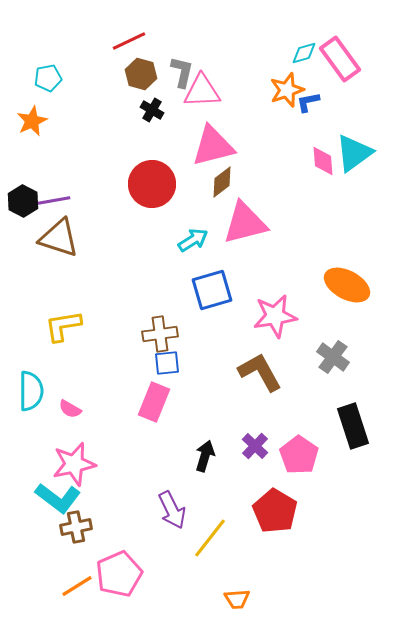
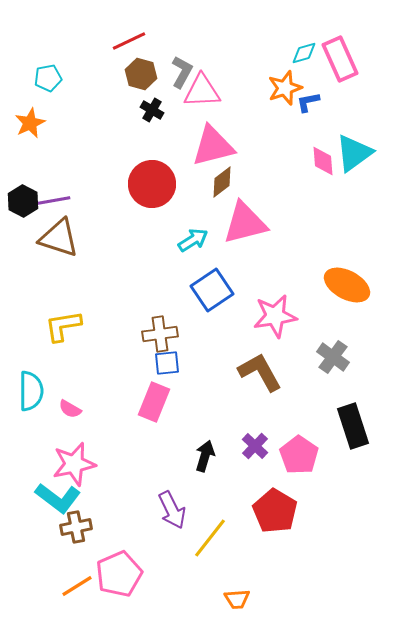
pink rectangle at (340, 59): rotated 12 degrees clockwise
gray L-shape at (182, 72): rotated 16 degrees clockwise
orange star at (287, 90): moved 2 px left, 2 px up
orange star at (32, 121): moved 2 px left, 2 px down
blue square at (212, 290): rotated 18 degrees counterclockwise
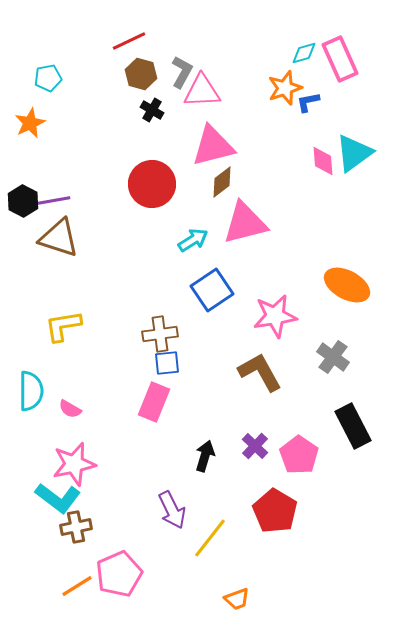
black rectangle at (353, 426): rotated 9 degrees counterclockwise
orange trapezoid at (237, 599): rotated 16 degrees counterclockwise
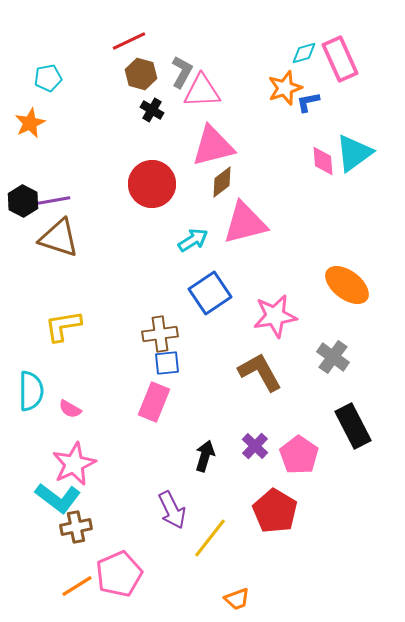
orange ellipse at (347, 285): rotated 9 degrees clockwise
blue square at (212, 290): moved 2 px left, 3 px down
pink star at (74, 464): rotated 12 degrees counterclockwise
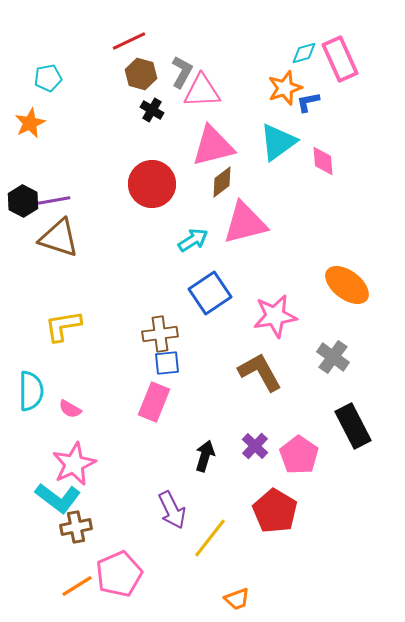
cyan triangle at (354, 153): moved 76 px left, 11 px up
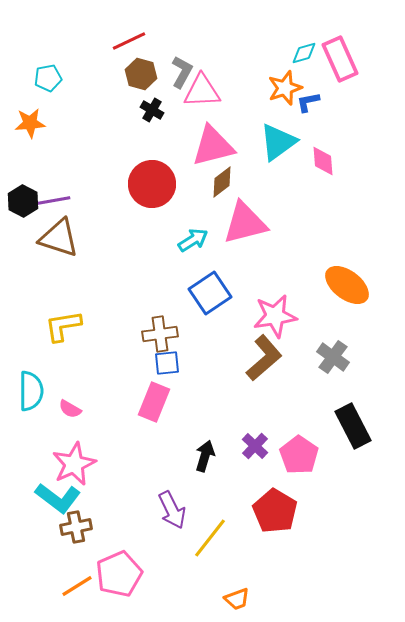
orange star at (30, 123): rotated 20 degrees clockwise
brown L-shape at (260, 372): moved 4 px right, 14 px up; rotated 78 degrees clockwise
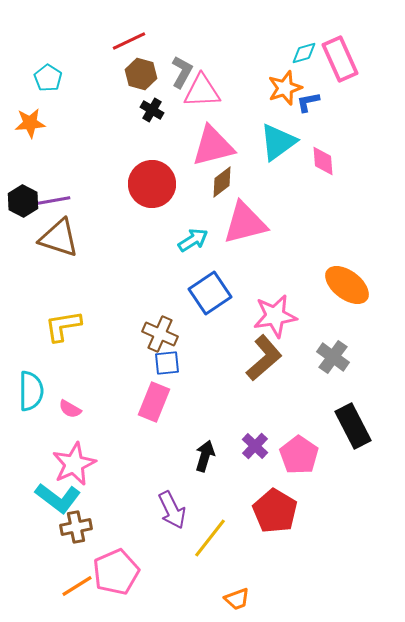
cyan pentagon at (48, 78): rotated 28 degrees counterclockwise
brown cross at (160, 334): rotated 32 degrees clockwise
pink pentagon at (119, 574): moved 3 px left, 2 px up
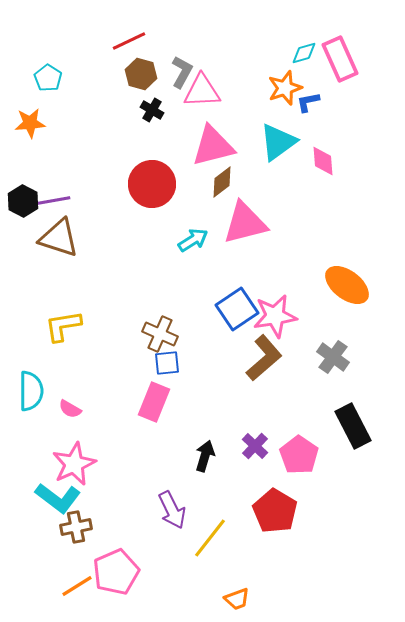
blue square at (210, 293): moved 27 px right, 16 px down
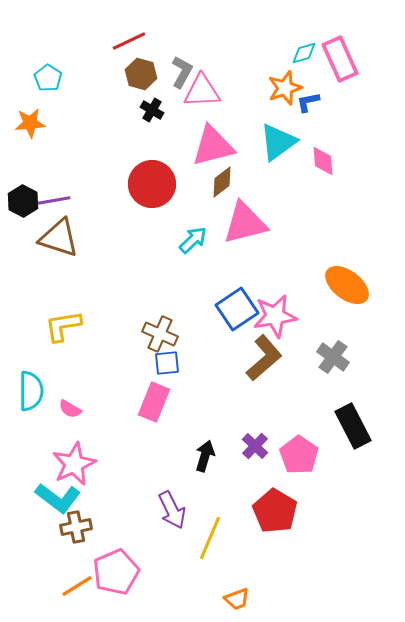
cyan arrow at (193, 240): rotated 12 degrees counterclockwise
yellow line at (210, 538): rotated 15 degrees counterclockwise
